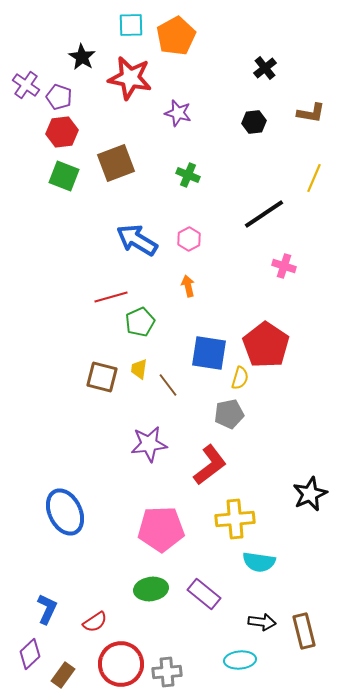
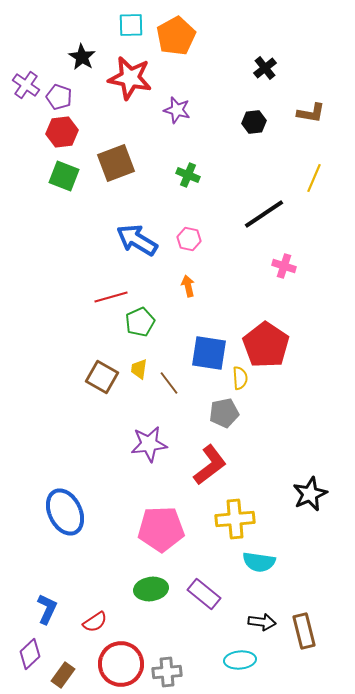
purple star at (178, 113): moved 1 px left, 3 px up
pink hexagon at (189, 239): rotated 20 degrees counterclockwise
brown square at (102, 377): rotated 16 degrees clockwise
yellow semicircle at (240, 378): rotated 20 degrees counterclockwise
brown line at (168, 385): moved 1 px right, 2 px up
gray pentagon at (229, 414): moved 5 px left, 1 px up
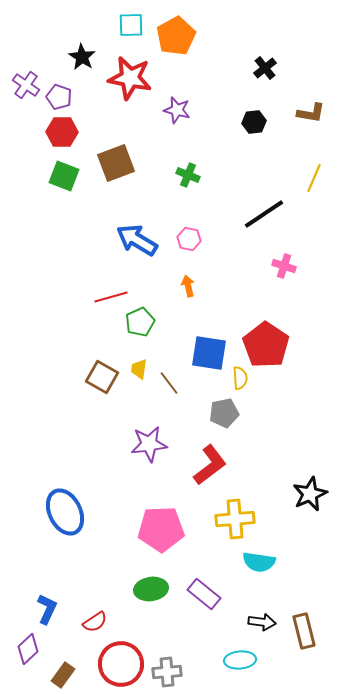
red hexagon at (62, 132): rotated 8 degrees clockwise
purple diamond at (30, 654): moved 2 px left, 5 px up
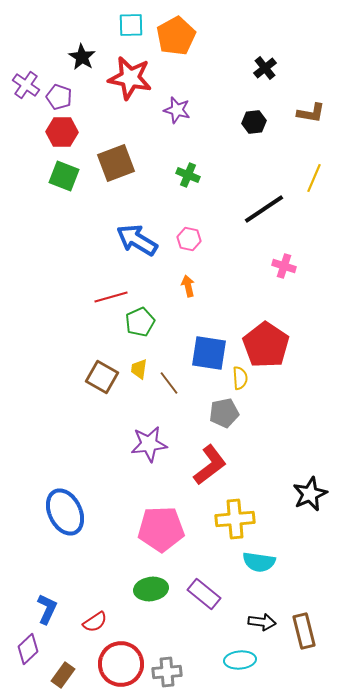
black line at (264, 214): moved 5 px up
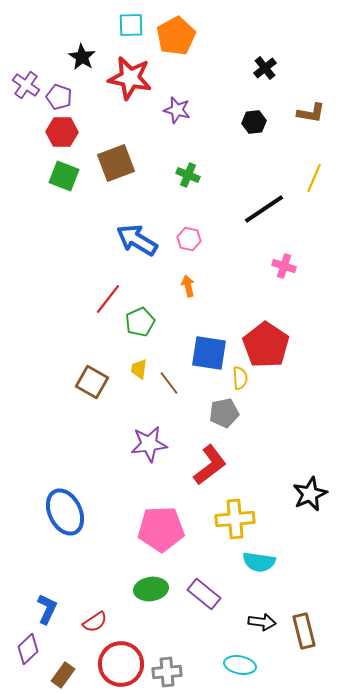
red line at (111, 297): moved 3 px left, 2 px down; rotated 36 degrees counterclockwise
brown square at (102, 377): moved 10 px left, 5 px down
cyan ellipse at (240, 660): moved 5 px down; rotated 16 degrees clockwise
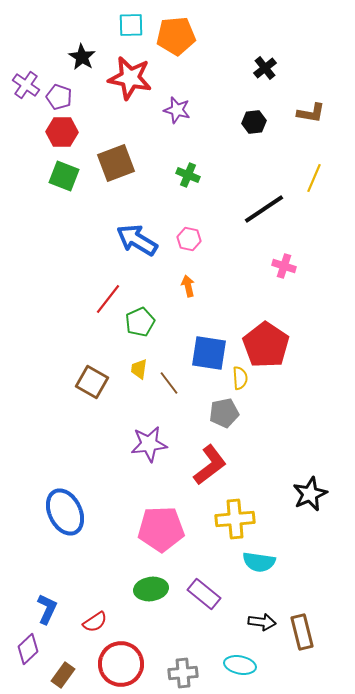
orange pentagon at (176, 36): rotated 24 degrees clockwise
brown rectangle at (304, 631): moved 2 px left, 1 px down
gray cross at (167, 672): moved 16 px right, 1 px down
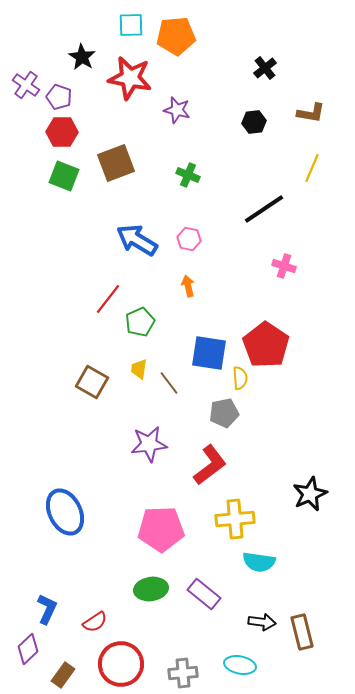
yellow line at (314, 178): moved 2 px left, 10 px up
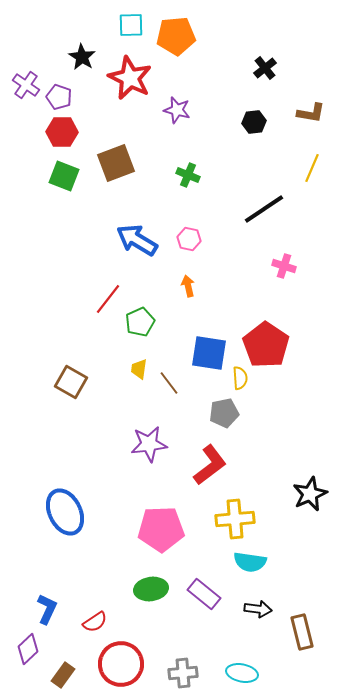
red star at (130, 78): rotated 15 degrees clockwise
brown square at (92, 382): moved 21 px left
cyan semicircle at (259, 562): moved 9 px left
black arrow at (262, 622): moved 4 px left, 13 px up
cyan ellipse at (240, 665): moved 2 px right, 8 px down
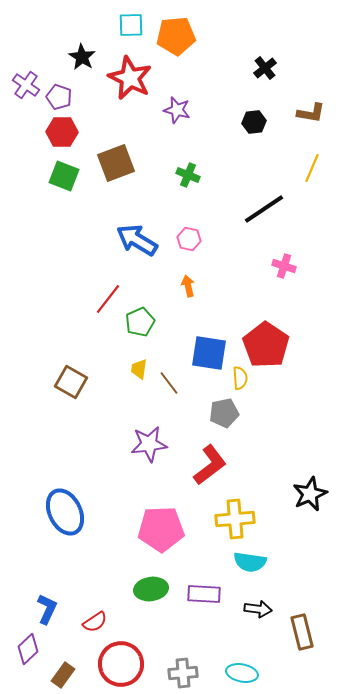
purple rectangle at (204, 594): rotated 36 degrees counterclockwise
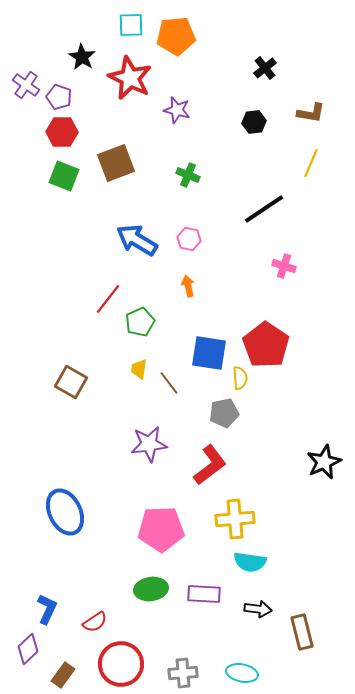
yellow line at (312, 168): moved 1 px left, 5 px up
black star at (310, 494): moved 14 px right, 32 px up
